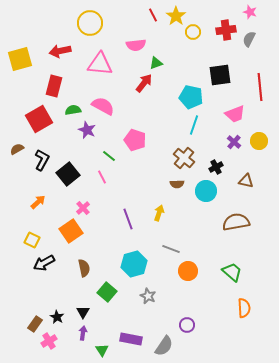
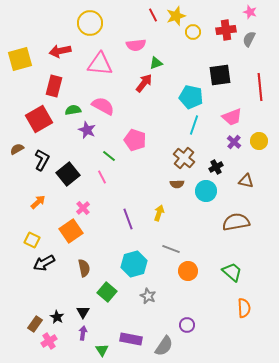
yellow star at (176, 16): rotated 18 degrees clockwise
pink trapezoid at (235, 114): moved 3 px left, 3 px down
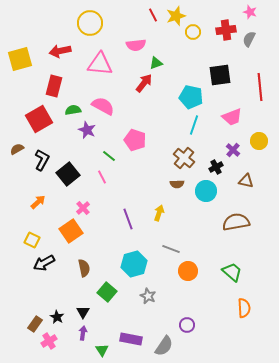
purple cross at (234, 142): moved 1 px left, 8 px down
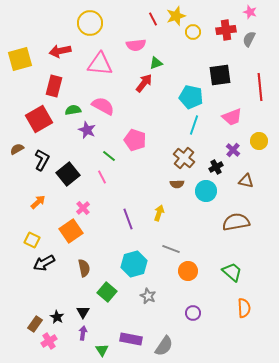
red line at (153, 15): moved 4 px down
purple circle at (187, 325): moved 6 px right, 12 px up
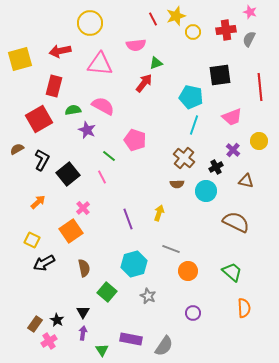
brown semicircle at (236, 222): rotated 36 degrees clockwise
black star at (57, 317): moved 3 px down
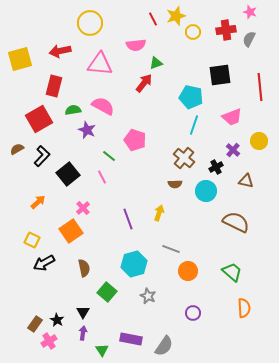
black L-shape at (42, 160): moved 4 px up; rotated 15 degrees clockwise
brown semicircle at (177, 184): moved 2 px left
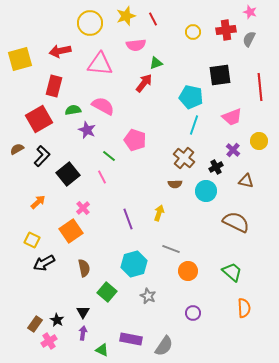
yellow star at (176, 16): moved 50 px left
green triangle at (102, 350): rotated 32 degrees counterclockwise
